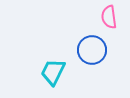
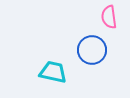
cyan trapezoid: rotated 76 degrees clockwise
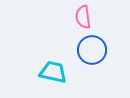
pink semicircle: moved 26 px left
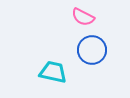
pink semicircle: rotated 55 degrees counterclockwise
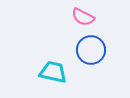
blue circle: moved 1 px left
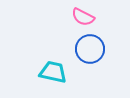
blue circle: moved 1 px left, 1 px up
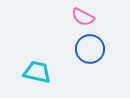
cyan trapezoid: moved 16 px left
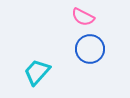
cyan trapezoid: rotated 60 degrees counterclockwise
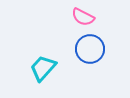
cyan trapezoid: moved 6 px right, 4 px up
